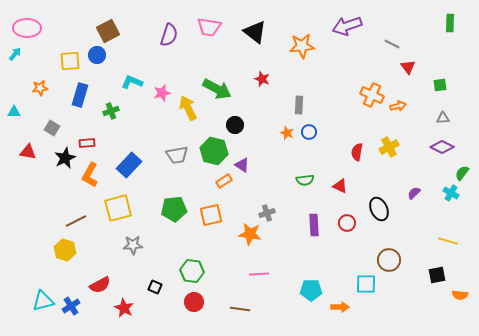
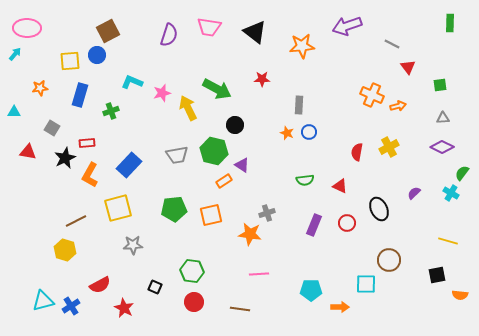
red star at (262, 79): rotated 21 degrees counterclockwise
purple rectangle at (314, 225): rotated 25 degrees clockwise
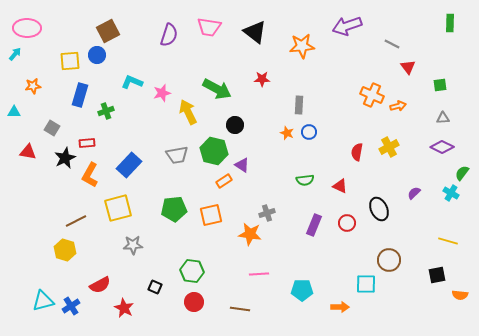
orange star at (40, 88): moved 7 px left, 2 px up
yellow arrow at (188, 108): moved 4 px down
green cross at (111, 111): moved 5 px left
cyan pentagon at (311, 290): moved 9 px left
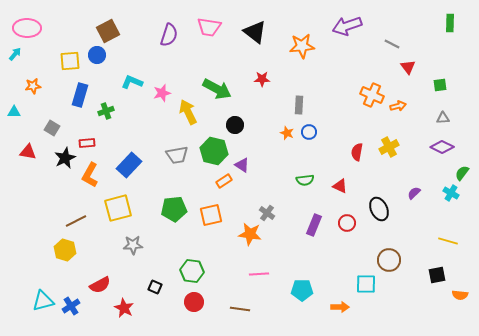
gray cross at (267, 213): rotated 35 degrees counterclockwise
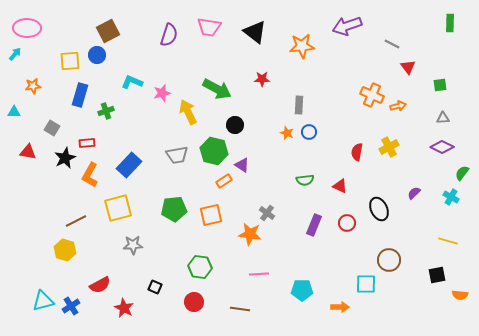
cyan cross at (451, 193): moved 4 px down
green hexagon at (192, 271): moved 8 px right, 4 px up
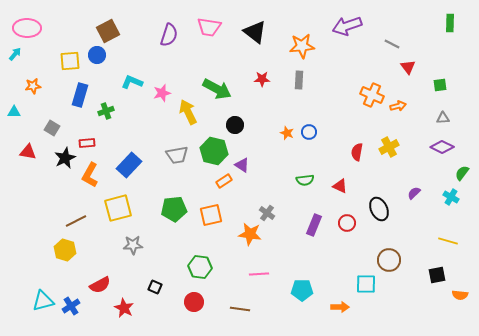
gray rectangle at (299, 105): moved 25 px up
